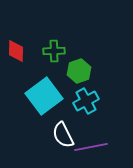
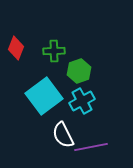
red diamond: moved 3 px up; rotated 20 degrees clockwise
cyan cross: moved 4 px left
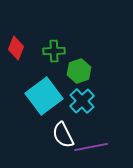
cyan cross: rotated 15 degrees counterclockwise
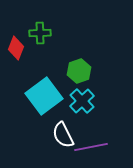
green cross: moved 14 px left, 18 px up
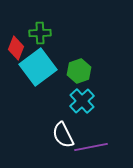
cyan square: moved 6 px left, 29 px up
